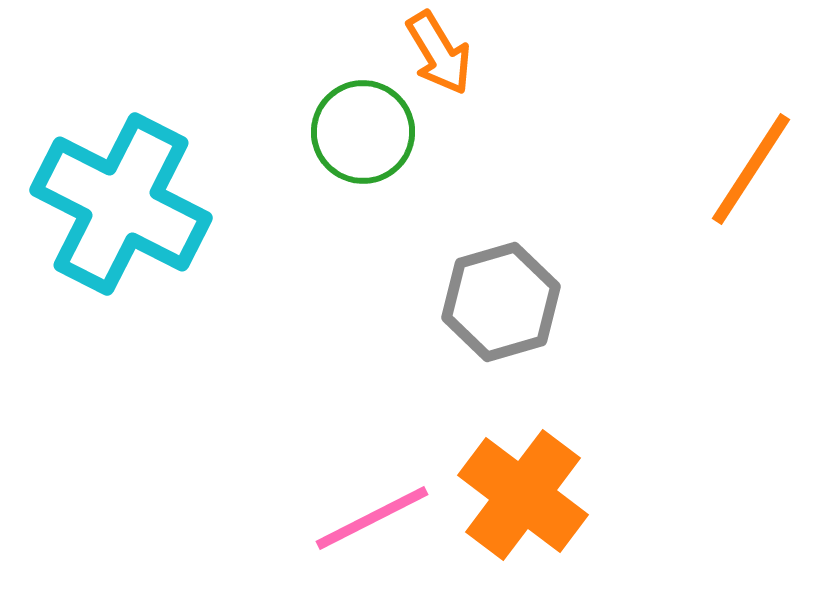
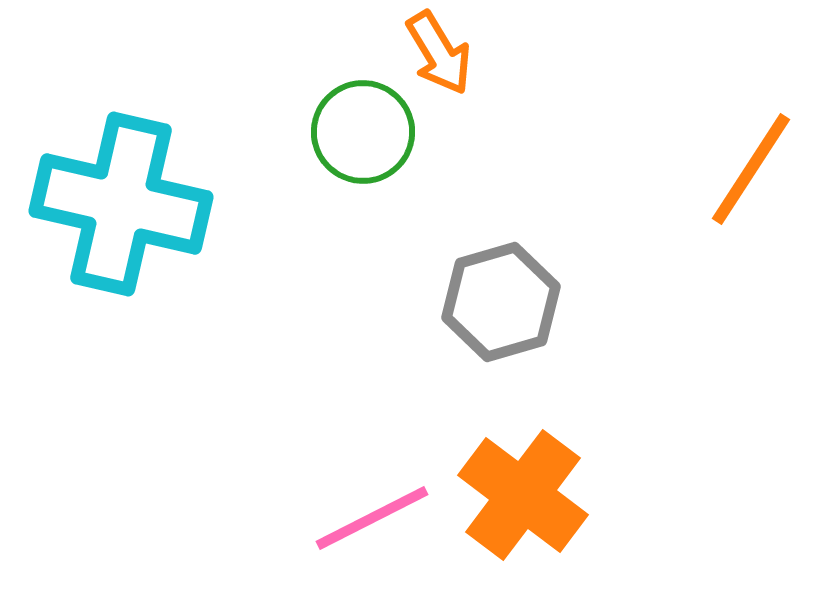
cyan cross: rotated 14 degrees counterclockwise
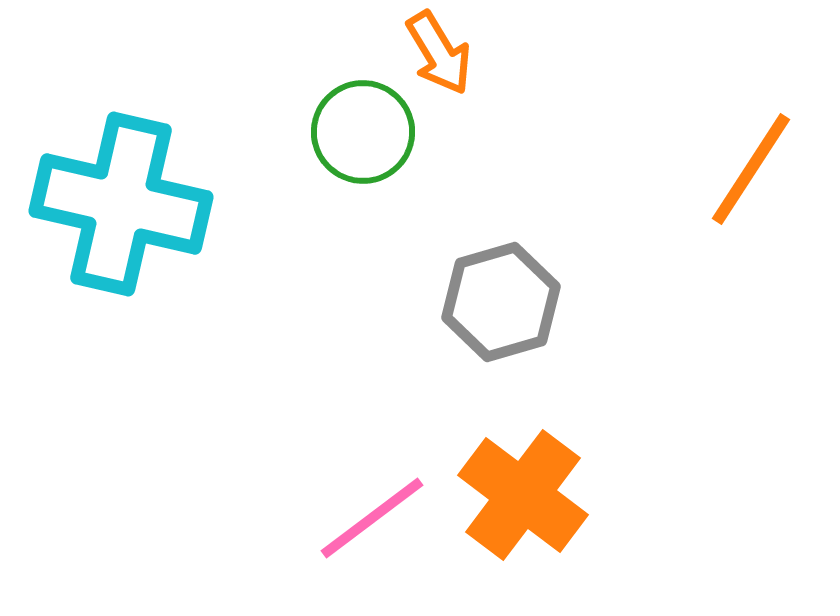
pink line: rotated 10 degrees counterclockwise
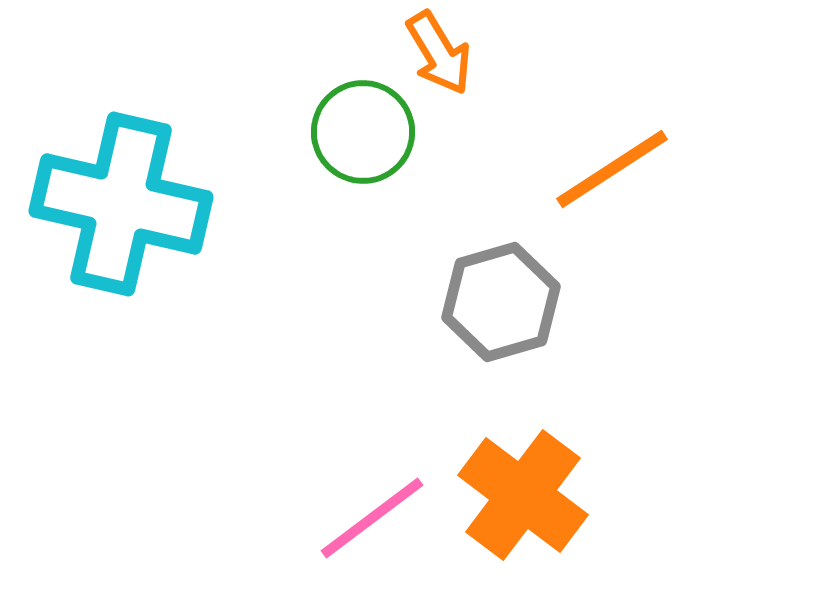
orange line: moved 139 px left; rotated 24 degrees clockwise
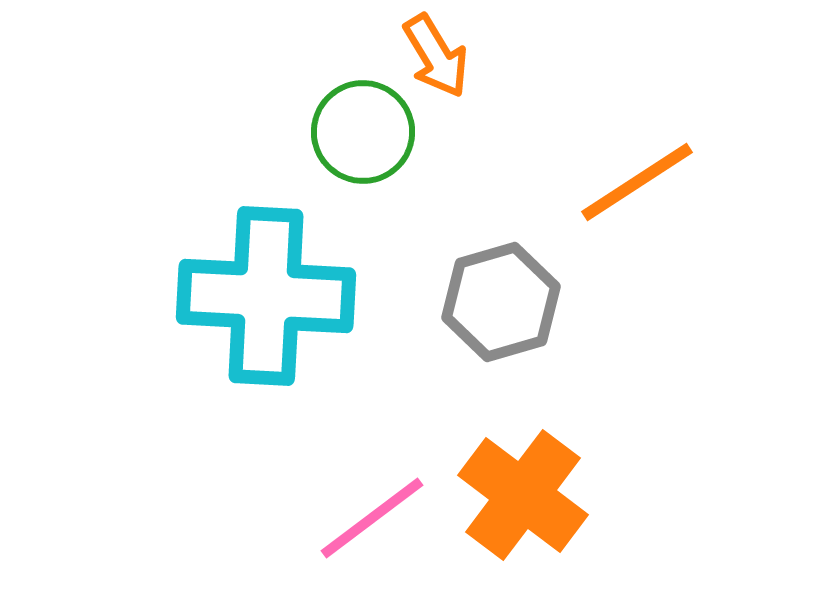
orange arrow: moved 3 px left, 3 px down
orange line: moved 25 px right, 13 px down
cyan cross: moved 145 px right, 92 px down; rotated 10 degrees counterclockwise
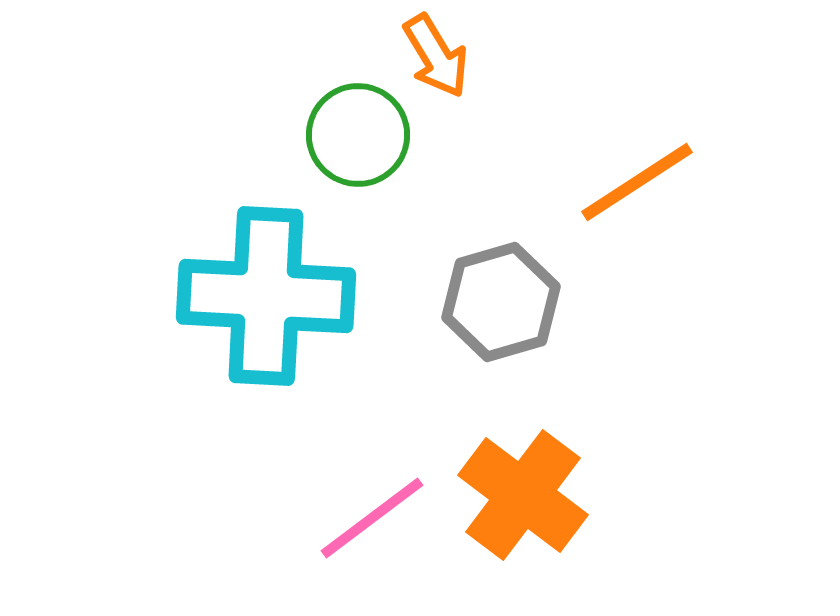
green circle: moved 5 px left, 3 px down
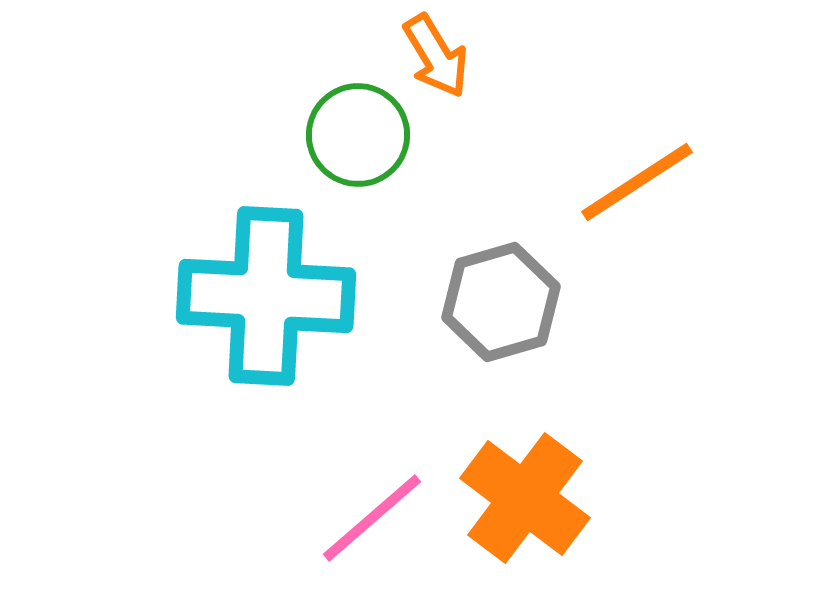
orange cross: moved 2 px right, 3 px down
pink line: rotated 4 degrees counterclockwise
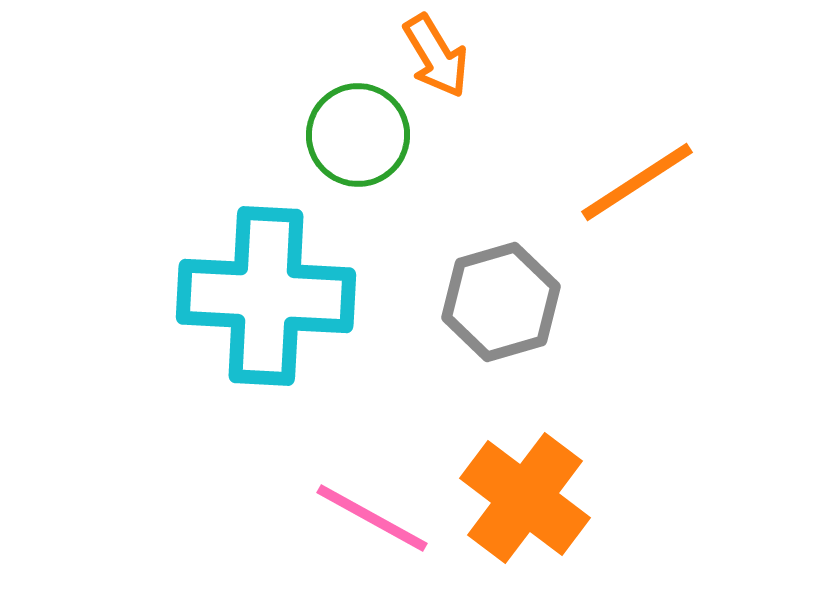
pink line: rotated 70 degrees clockwise
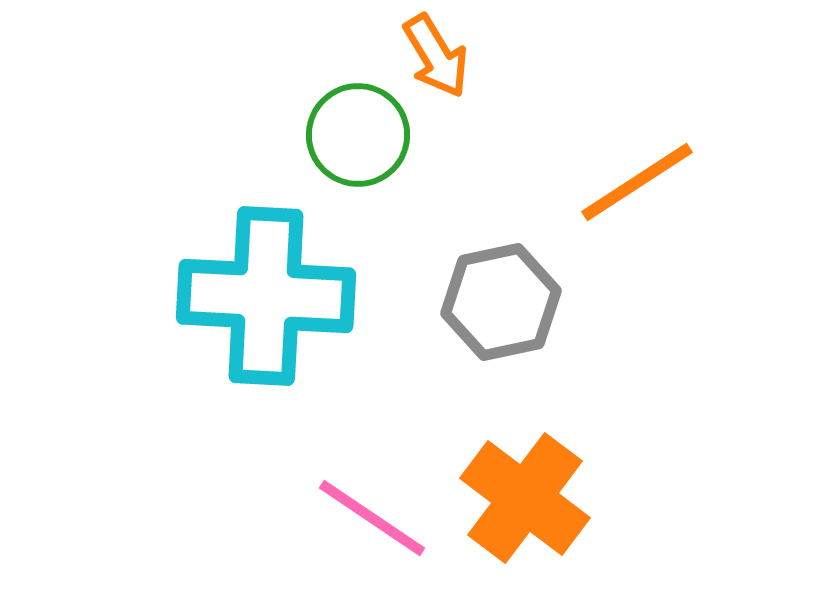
gray hexagon: rotated 4 degrees clockwise
pink line: rotated 5 degrees clockwise
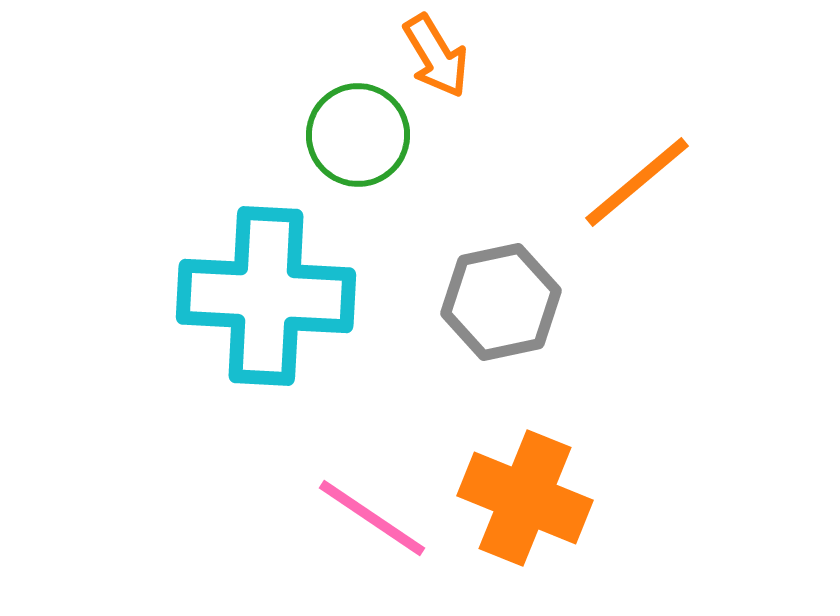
orange line: rotated 7 degrees counterclockwise
orange cross: rotated 15 degrees counterclockwise
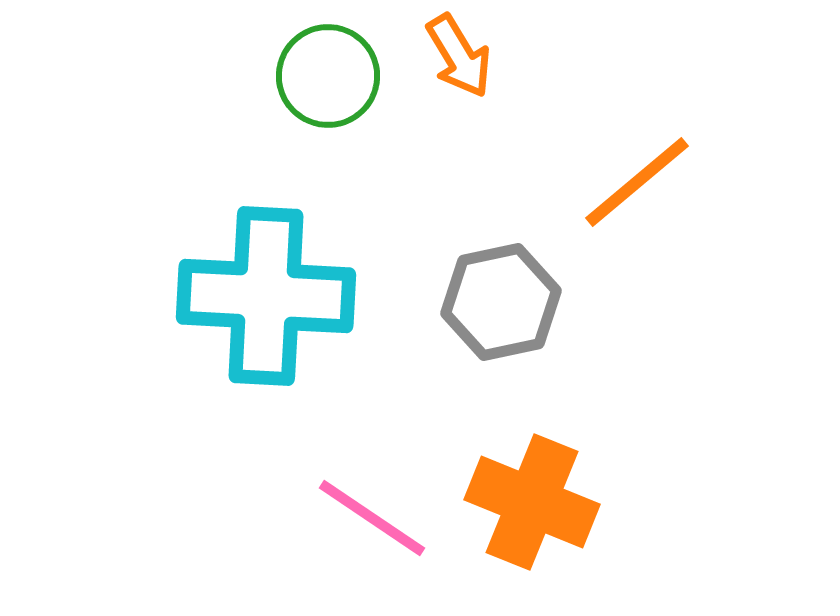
orange arrow: moved 23 px right
green circle: moved 30 px left, 59 px up
orange cross: moved 7 px right, 4 px down
